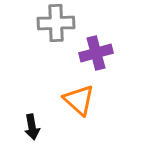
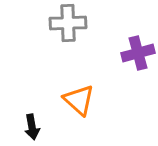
gray cross: moved 12 px right
purple cross: moved 42 px right
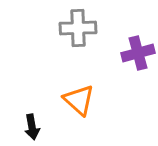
gray cross: moved 10 px right, 5 px down
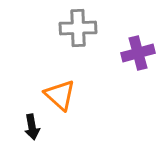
orange triangle: moved 19 px left, 5 px up
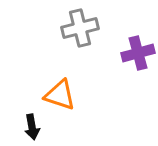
gray cross: moved 2 px right; rotated 12 degrees counterclockwise
orange triangle: rotated 24 degrees counterclockwise
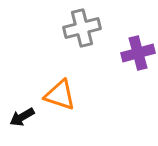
gray cross: moved 2 px right
black arrow: moved 10 px left, 10 px up; rotated 70 degrees clockwise
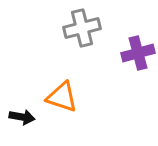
orange triangle: moved 2 px right, 2 px down
black arrow: rotated 140 degrees counterclockwise
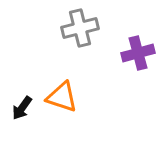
gray cross: moved 2 px left
black arrow: moved 9 px up; rotated 115 degrees clockwise
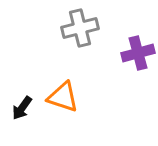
orange triangle: moved 1 px right
